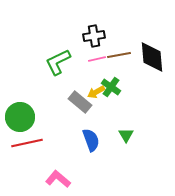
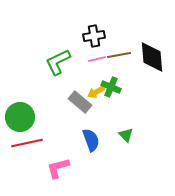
green cross: rotated 12 degrees counterclockwise
green triangle: rotated 14 degrees counterclockwise
pink L-shape: moved 11 px up; rotated 55 degrees counterclockwise
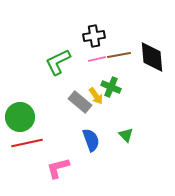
yellow arrow: moved 4 px down; rotated 96 degrees counterclockwise
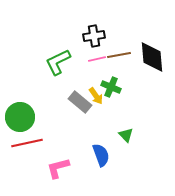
blue semicircle: moved 10 px right, 15 px down
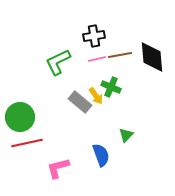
brown line: moved 1 px right
green triangle: rotated 28 degrees clockwise
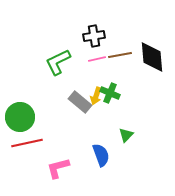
green cross: moved 1 px left, 6 px down
yellow arrow: rotated 54 degrees clockwise
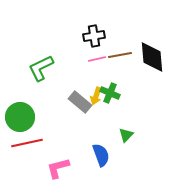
green L-shape: moved 17 px left, 6 px down
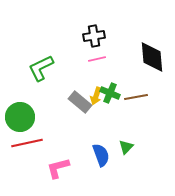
brown line: moved 16 px right, 42 px down
green triangle: moved 12 px down
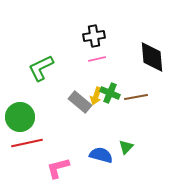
blue semicircle: rotated 55 degrees counterclockwise
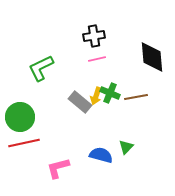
red line: moved 3 px left
